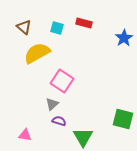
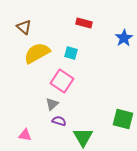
cyan square: moved 14 px right, 25 px down
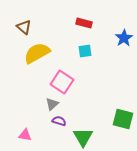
cyan square: moved 14 px right, 2 px up; rotated 24 degrees counterclockwise
pink square: moved 1 px down
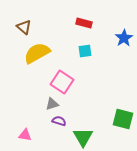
gray triangle: rotated 24 degrees clockwise
